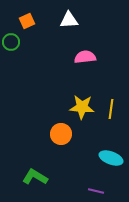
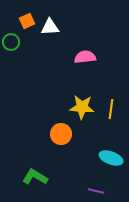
white triangle: moved 19 px left, 7 px down
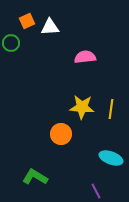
green circle: moved 1 px down
purple line: rotated 49 degrees clockwise
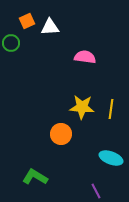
pink semicircle: rotated 15 degrees clockwise
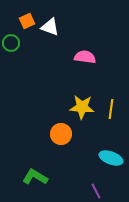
white triangle: rotated 24 degrees clockwise
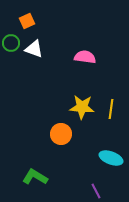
white triangle: moved 16 px left, 22 px down
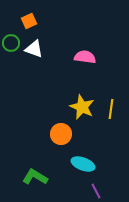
orange square: moved 2 px right
yellow star: rotated 20 degrees clockwise
cyan ellipse: moved 28 px left, 6 px down
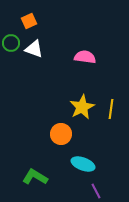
yellow star: rotated 20 degrees clockwise
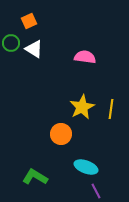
white triangle: rotated 12 degrees clockwise
cyan ellipse: moved 3 px right, 3 px down
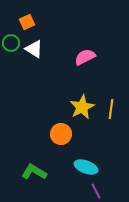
orange square: moved 2 px left, 1 px down
pink semicircle: rotated 35 degrees counterclockwise
green L-shape: moved 1 px left, 5 px up
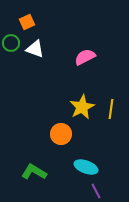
white triangle: moved 1 px right; rotated 12 degrees counterclockwise
